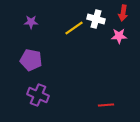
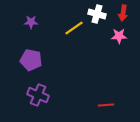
white cross: moved 1 px right, 5 px up
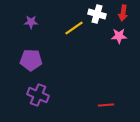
purple pentagon: rotated 10 degrees counterclockwise
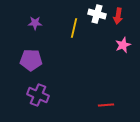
red arrow: moved 5 px left, 3 px down
purple star: moved 4 px right, 1 px down
yellow line: rotated 42 degrees counterclockwise
pink star: moved 4 px right, 9 px down; rotated 21 degrees counterclockwise
